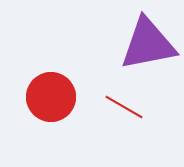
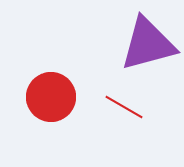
purple triangle: rotated 4 degrees counterclockwise
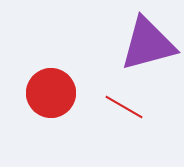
red circle: moved 4 px up
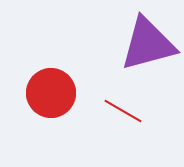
red line: moved 1 px left, 4 px down
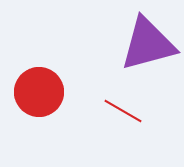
red circle: moved 12 px left, 1 px up
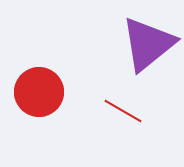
purple triangle: rotated 24 degrees counterclockwise
